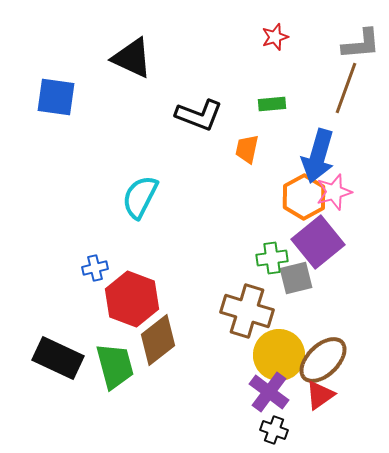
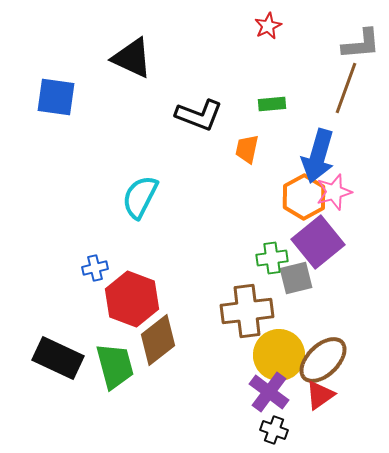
red star: moved 7 px left, 11 px up; rotated 8 degrees counterclockwise
brown cross: rotated 24 degrees counterclockwise
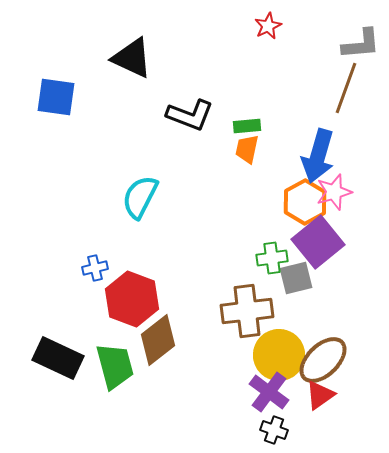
green rectangle: moved 25 px left, 22 px down
black L-shape: moved 9 px left
orange hexagon: moved 1 px right, 5 px down
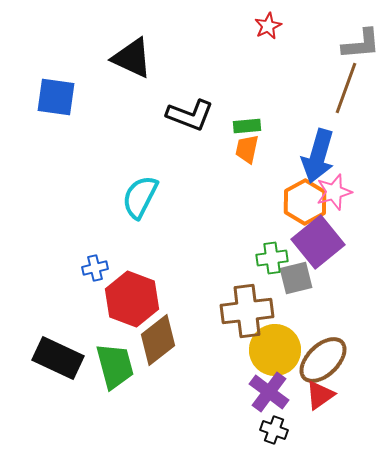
yellow circle: moved 4 px left, 5 px up
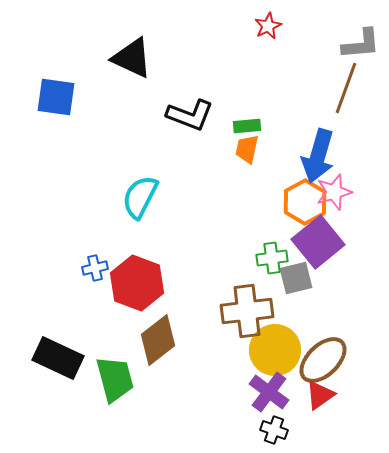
red hexagon: moved 5 px right, 16 px up
green trapezoid: moved 13 px down
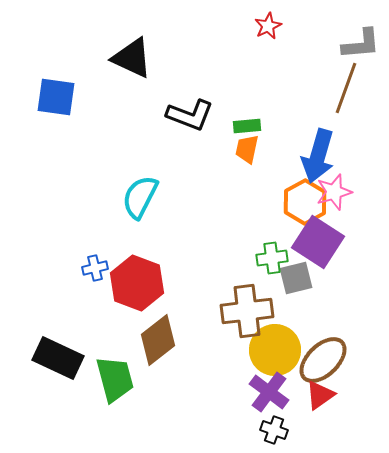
purple square: rotated 18 degrees counterclockwise
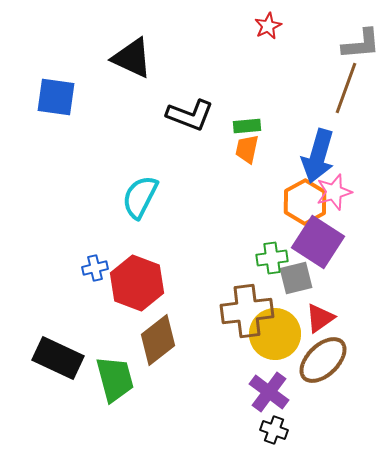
yellow circle: moved 16 px up
red triangle: moved 77 px up
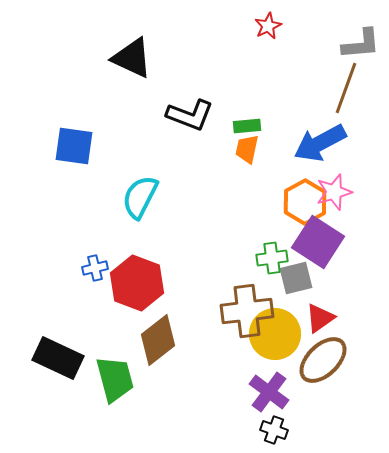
blue square: moved 18 px right, 49 px down
blue arrow: moved 2 px right, 13 px up; rotated 46 degrees clockwise
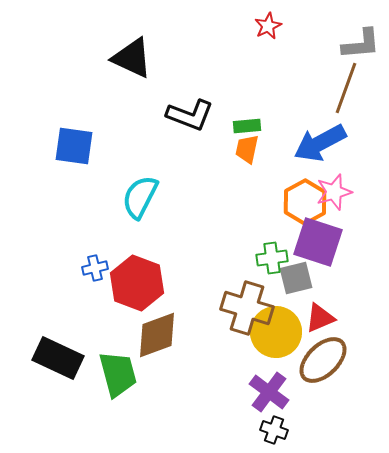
purple square: rotated 15 degrees counterclockwise
brown cross: moved 3 px up; rotated 24 degrees clockwise
red triangle: rotated 12 degrees clockwise
yellow circle: moved 1 px right, 2 px up
brown diamond: moved 1 px left, 5 px up; rotated 18 degrees clockwise
green trapezoid: moved 3 px right, 5 px up
